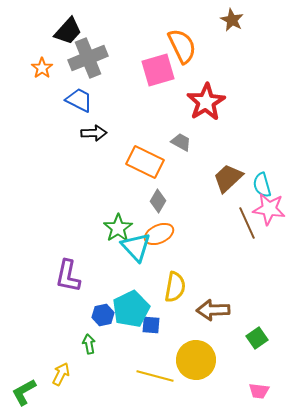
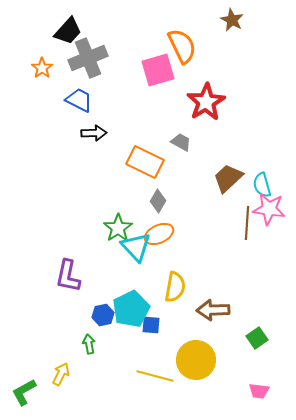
brown line: rotated 28 degrees clockwise
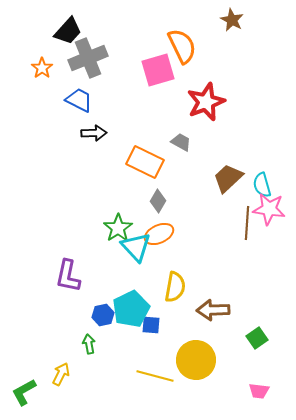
red star: rotated 9 degrees clockwise
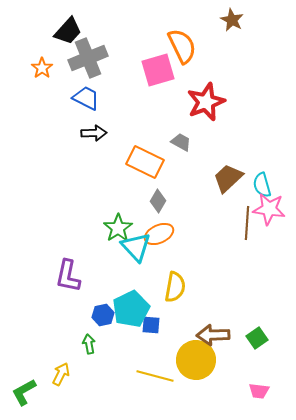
blue trapezoid: moved 7 px right, 2 px up
brown arrow: moved 25 px down
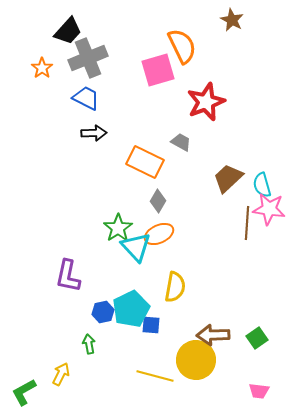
blue hexagon: moved 3 px up
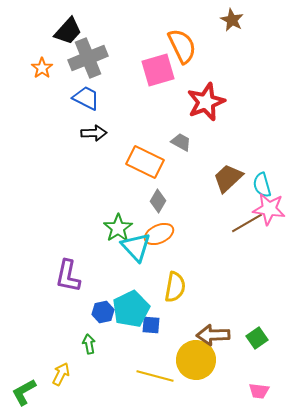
brown line: rotated 56 degrees clockwise
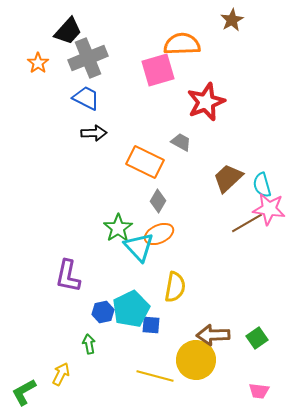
brown star: rotated 15 degrees clockwise
orange semicircle: moved 2 px up; rotated 66 degrees counterclockwise
orange star: moved 4 px left, 5 px up
cyan triangle: moved 3 px right
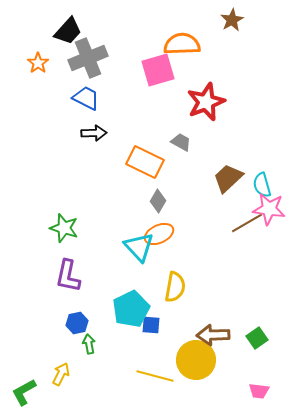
green star: moved 54 px left; rotated 20 degrees counterclockwise
blue hexagon: moved 26 px left, 11 px down
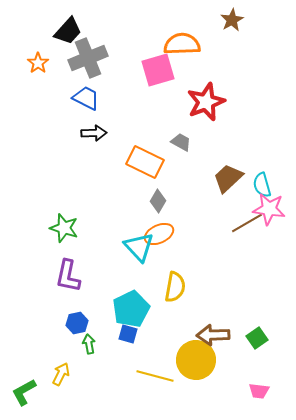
blue square: moved 23 px left, 9 px down; rotated 12 degrees clockwise
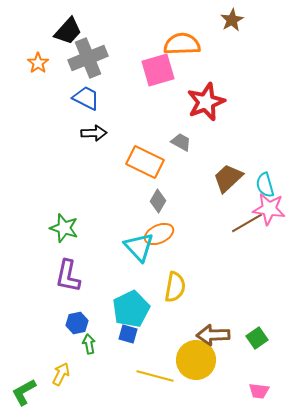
cyan semicircle: moved 3 px right
